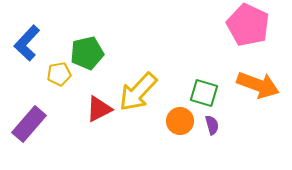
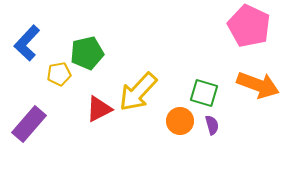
pink pentagon: moved 1 px right, 1 px down
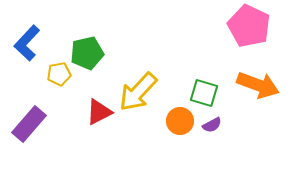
red triangle: moved 3 px down
purple semicircle: rotated 78 degrees clockwise
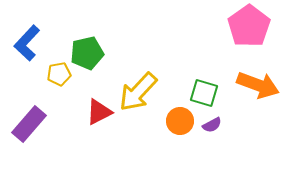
pink pentagon: rotated 12 degrees clockwise
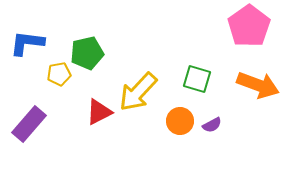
blue L-shape: rotated 54 degrees clockwise
green square: moved 7 px left, 14 px up
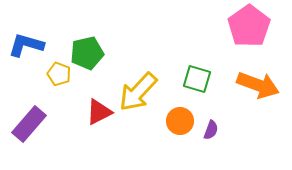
blue L-shape: moved 1 px left, 2 px down; rotated 9 degrees clockwise
yellow pentagon: rotated 30 degrees clockwise
purple semicircle: moved 1 px left, 5 px down; rotated 42 degrees counterclockwise
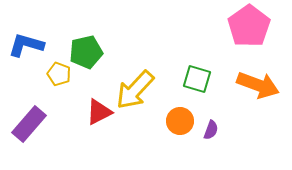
green pentagon: moved 1 px left, 1 px up
yellow arrow: moved 3 px left, 2 px up
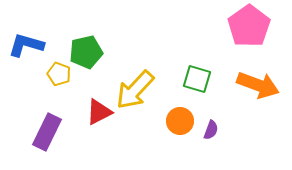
purple rectangle: moved 18 px right, 8 px down; rotated 15 degrees counterclockwise
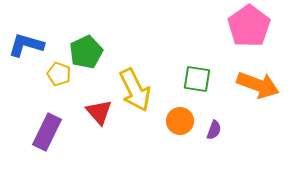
green pentagon: rotated 12 degrees counterclockwise
green square: rotated 8 degrees counterclockwise
yellow arrow: rotated 69 degrees counterclockwise
red triangle: rotated 44 degrees counterclockwise
purple semicircle: moved 3 px right
